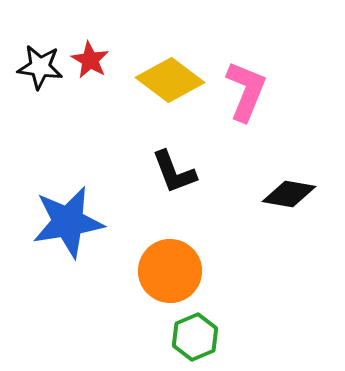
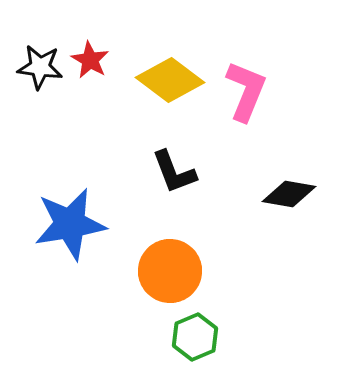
blue star: moved 2 px right, 2 px down
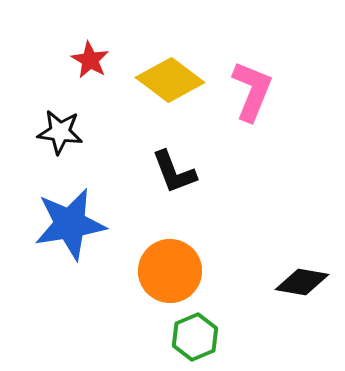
black star: moved 20 px right, 65 px down
pink L-shape: moved 6 px right
black diamond: moved 13 px right, 88 px down
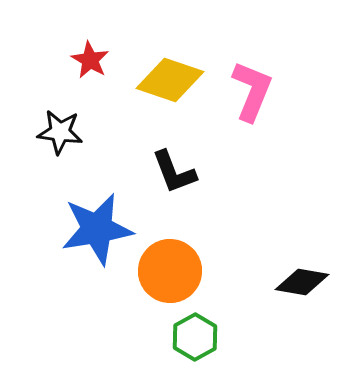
yellow diamond: rotated 18 degrees counterclockwise
blue star: moved 27 px right, 5 px down
green hexagon: rotated 6 degrees counterclockwise
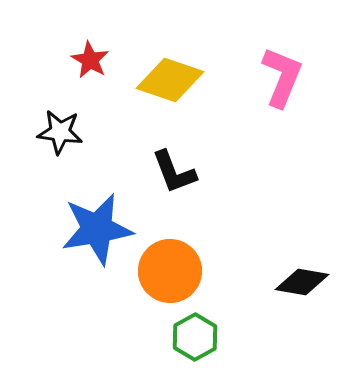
pink L-shape: moved 30 px right, 14 px up
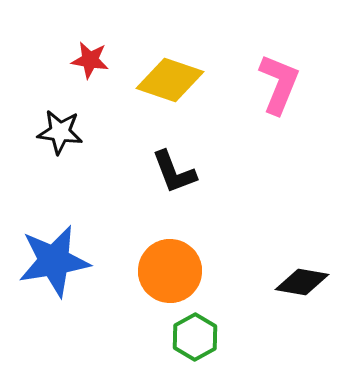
red star: rotated 21 degrees counterclockwise
pink L-shape: moved 3 px left, 7 px down
blue star: moved 43 px left, 32 px down
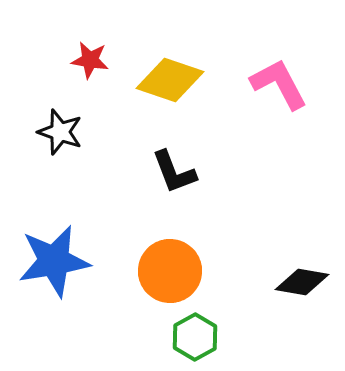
pink L-shape: rotated 50 degrees counterclockwise
black star: rotated 12 degrees clockwise
